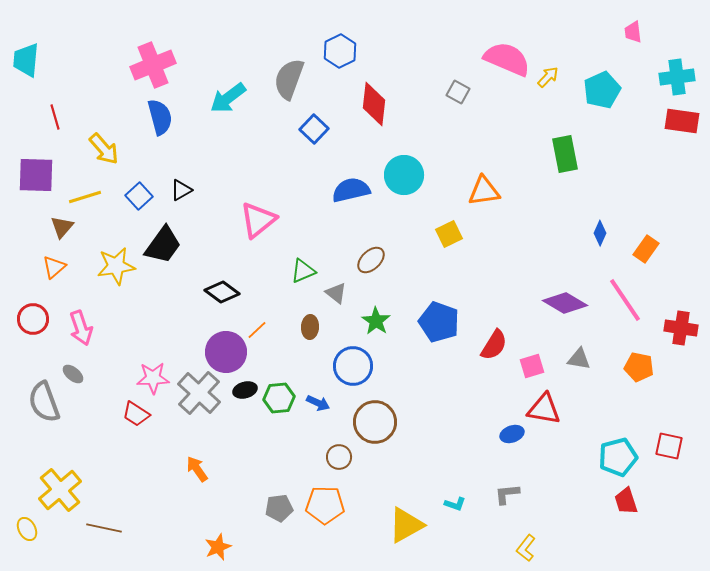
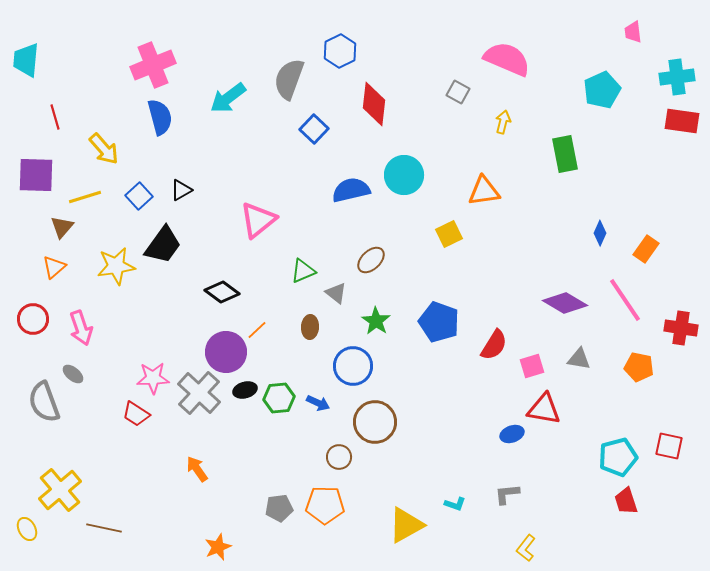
yellow arrow at (548, 77): moved 45 px left, 45 px down; rotated 30 degrees counterclockwise
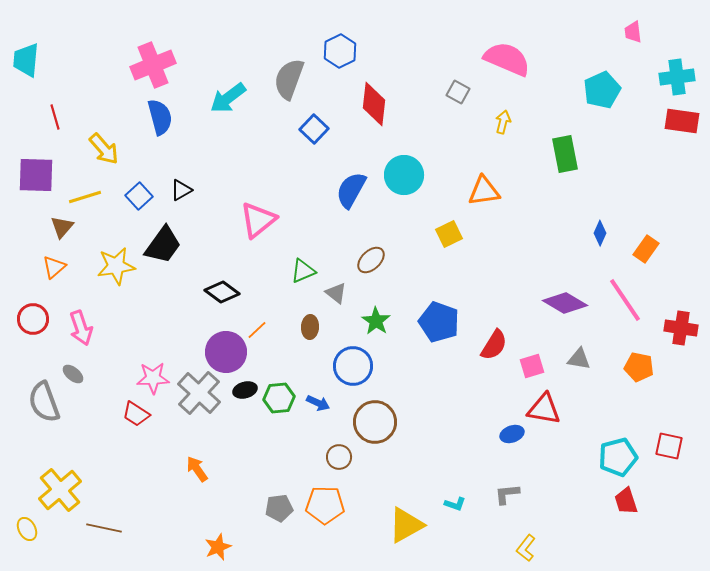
blue semicircle at (351, 190): rotated 48 degrees counterclockwise
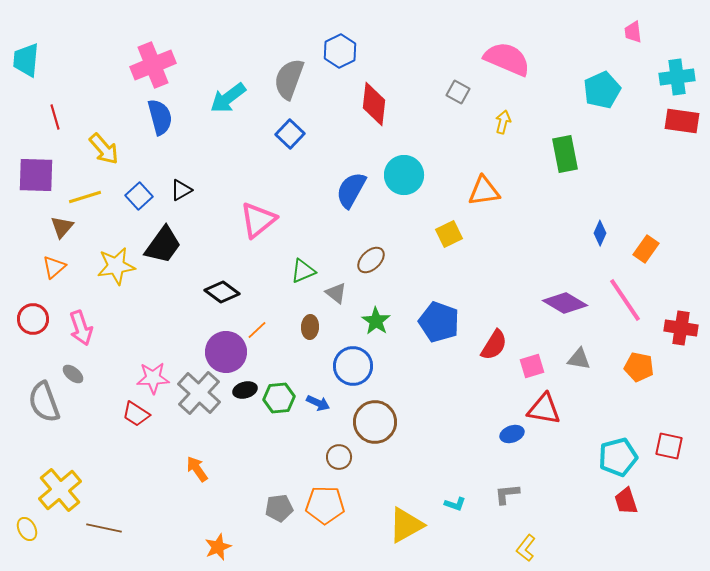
blue square at (314, 129): moved 24 px left, 5 px down
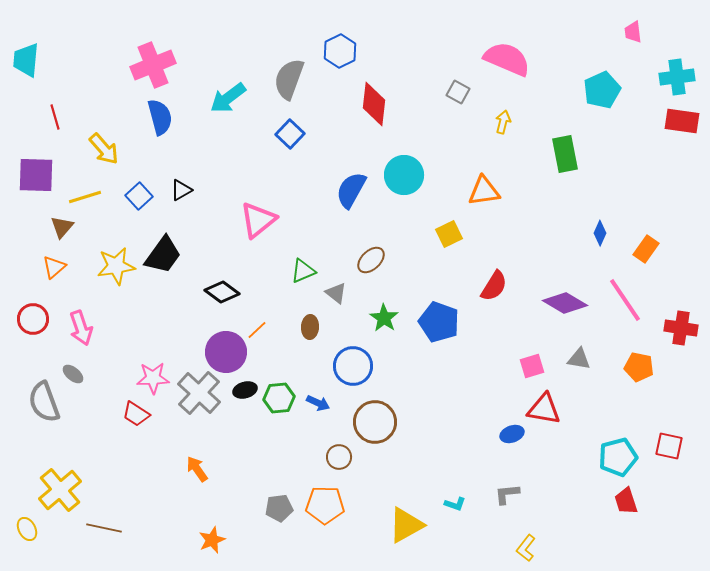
black trapezoid at (163, 245): moved 10 px down
green star at (376, 321): moved 8 px right, 3 px up
red semicircle at (494, 345): moved 59 px up
orange star at (218, 547): moved 6 px left, 7 px up
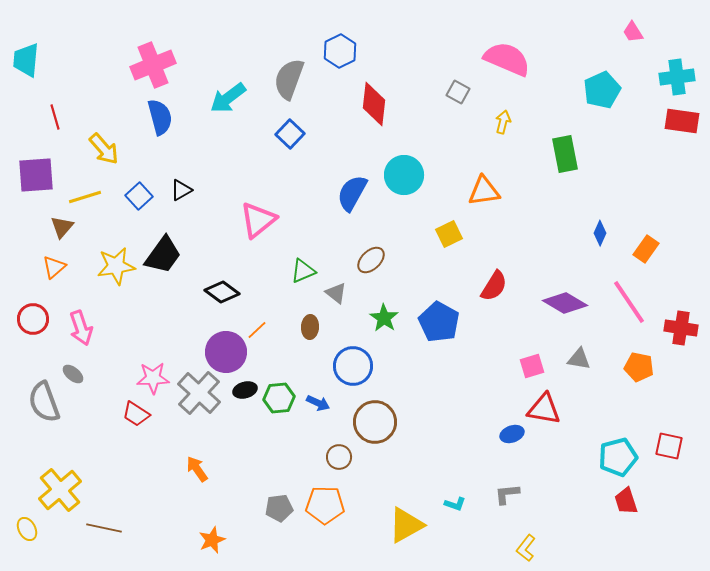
pink trapezoid at (633, 32): rotated 25 degrees counterclockwise
purple square at (36, 175): rotated 6 degrees counterclockwise
blue semicircle at (351, 190): moved 1 px right, 3 px down
pink line at (625, 300): moved 4 px right, 2 px down
blue pentagon at (439, 322): rotated 9 degrees clockwise
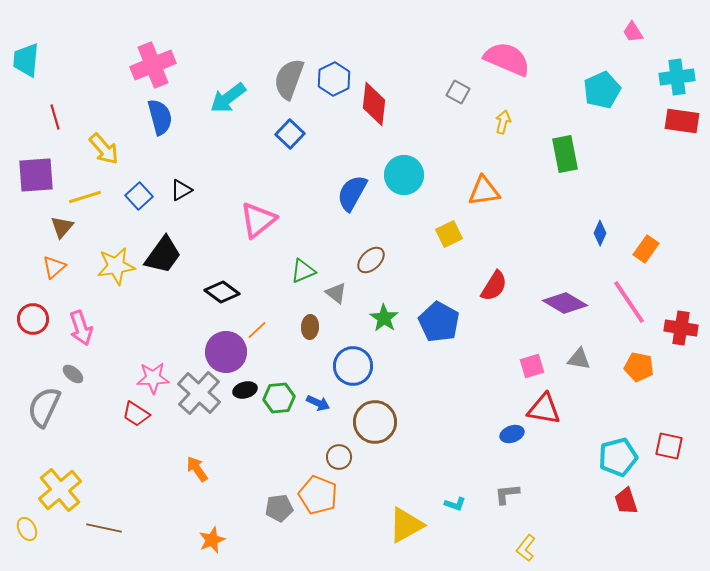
blue hexagon at (340, 51): moved 6 px left, 28 px down
gray semicircle at (44, 402): moved 5 px down; rotated 45 degrees clockwise
orange pentagon at (325, 505): moved 7 px left, 10 px up; rotated 21 degrees clockwise
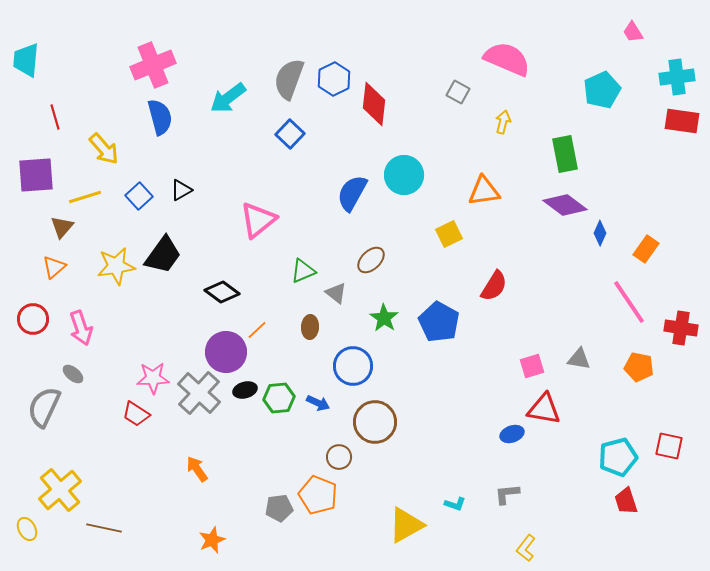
purple diamond at (565, 303): moved 98 px up; rotated 6 degrees clockwise
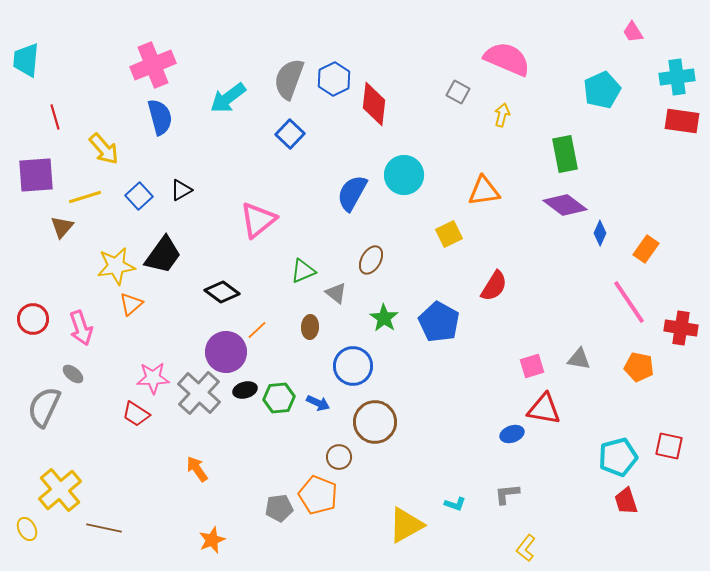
yellow arrow at (503, 122): moved 1 px left, 7 px up
brown ellipse at (371, 260): rotated 16 degrees counterclockwise
orange triangle at (54, 267): moved 77 px right, 37 px down
